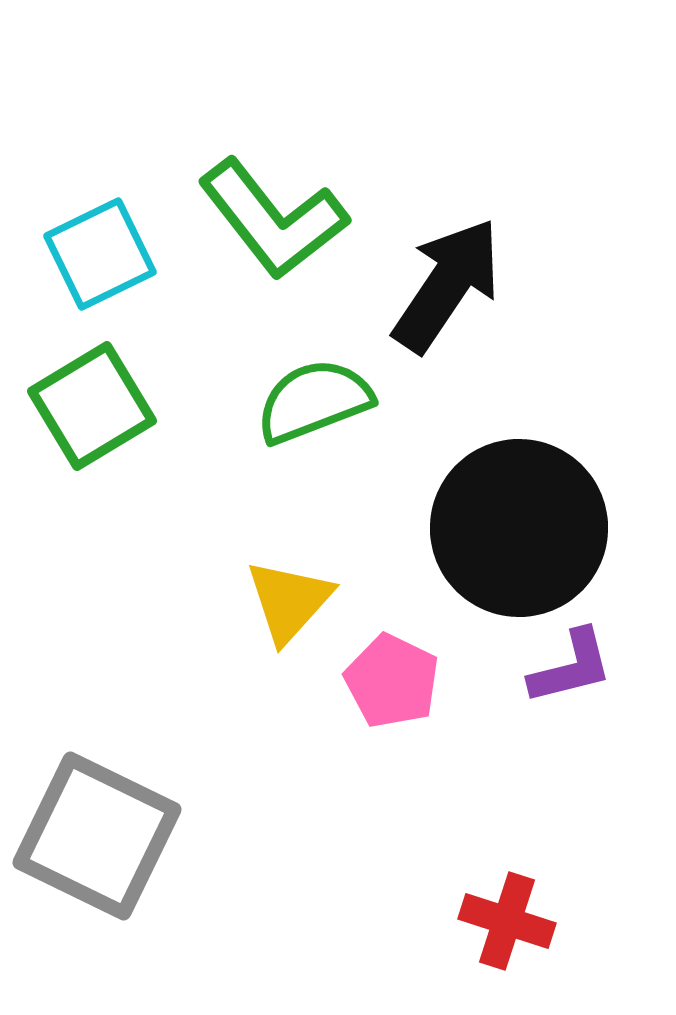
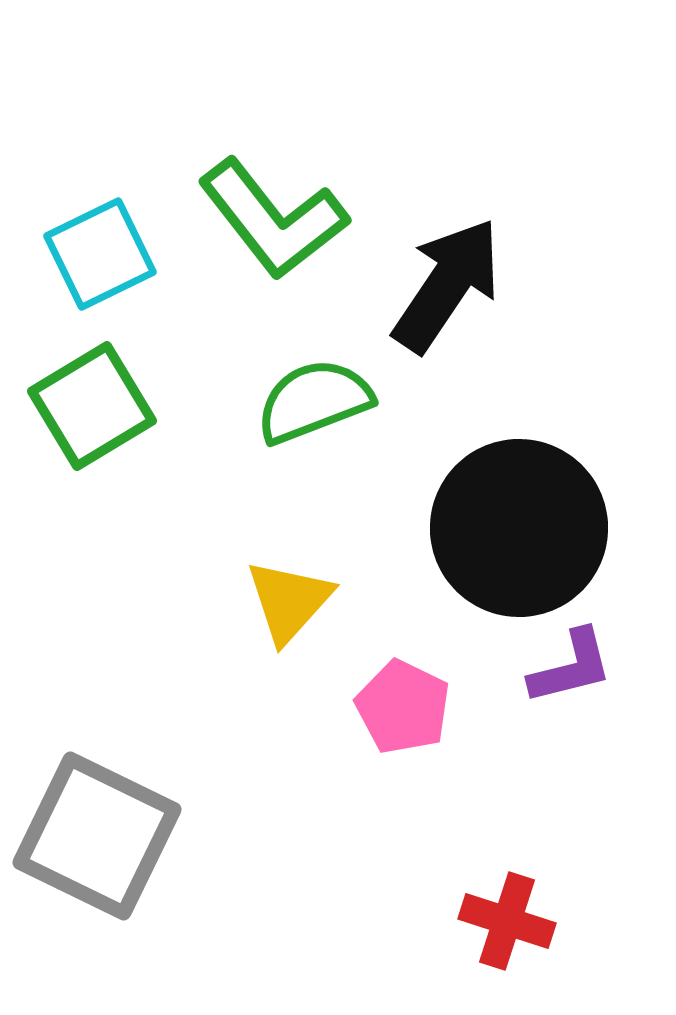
pink pentagon: moved 11 px right, 26 px down
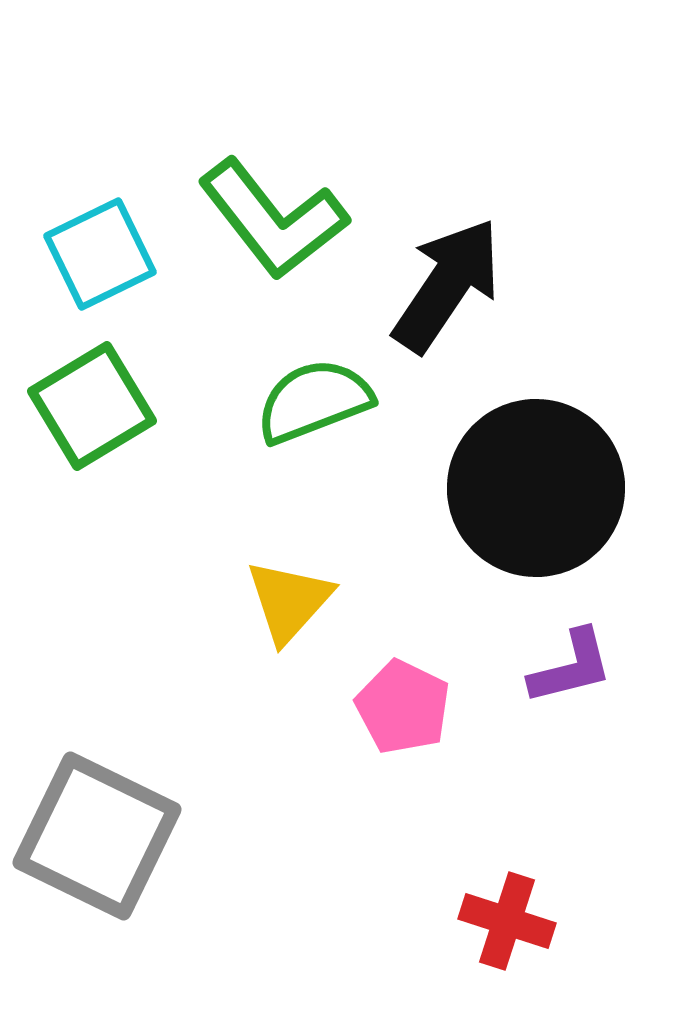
black circle: moved 17 px right, 40 px up
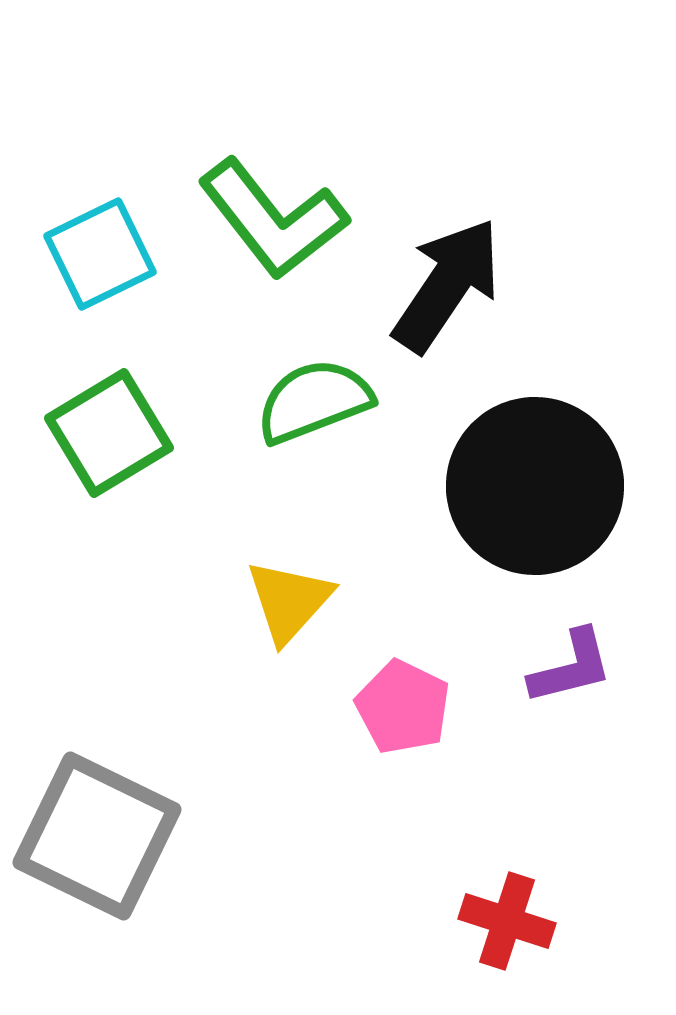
green square: moved 17 px right, 27 px down
black circle: moved 1 px left, 2 px up
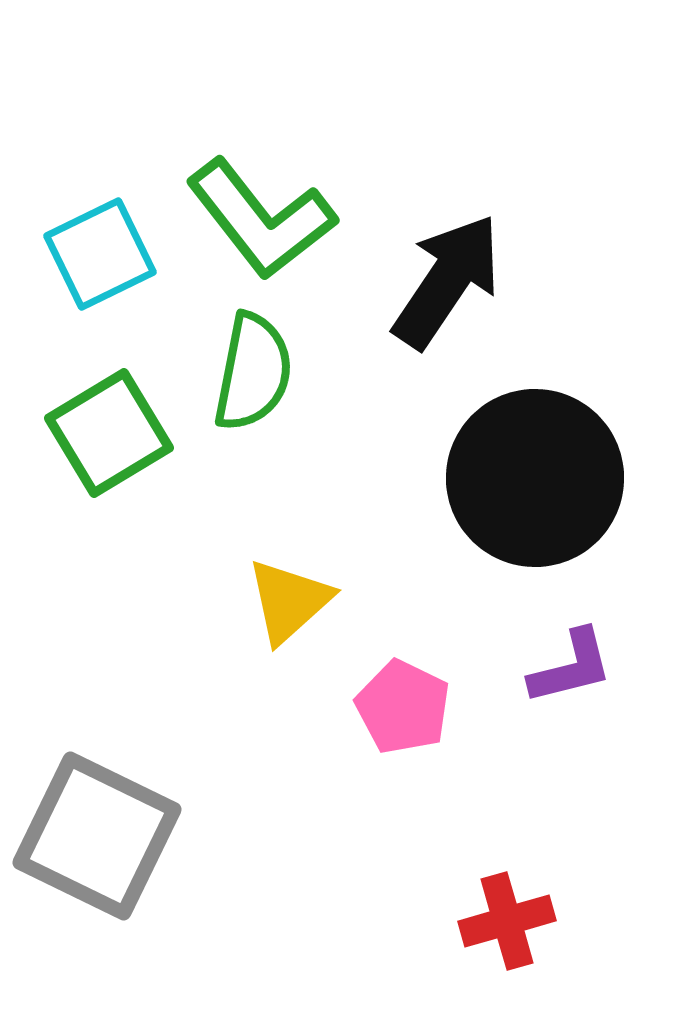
green L-shape: moved 12 px left
black arrow: moved 4 px up
green semicircle: moved 61 px left, 29 px up; rotated 122 degrees clockwise
black circle: moved 8 px up
yellow triangle: rotated 6 degrees clockwise
red cross: rotated 34 degrees counterclockwise
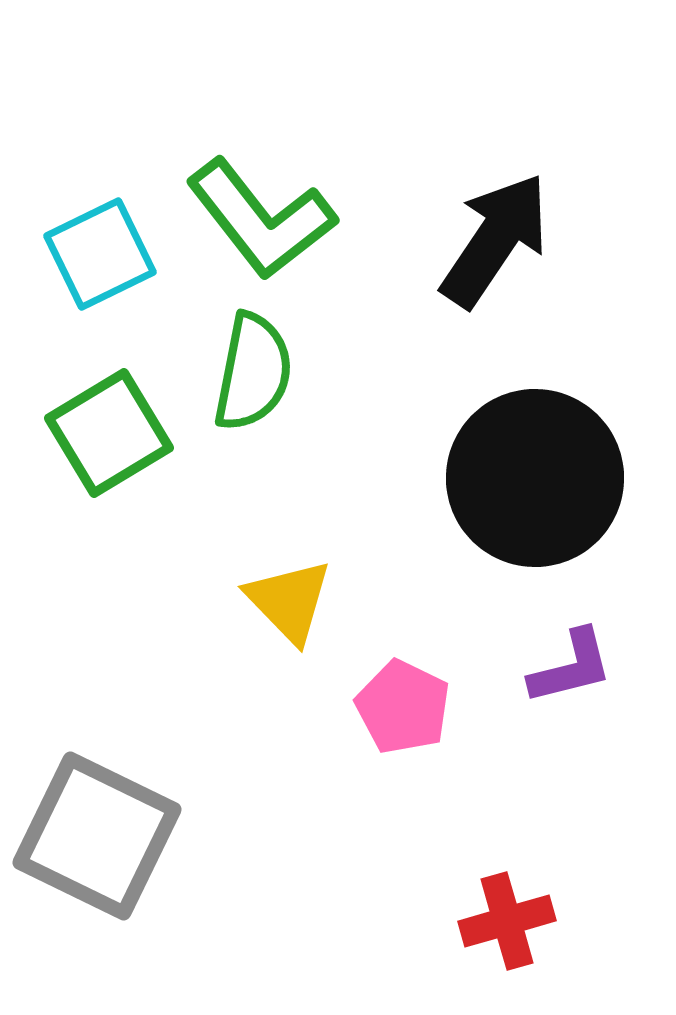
black arrow: moved 48 px right, 41 px up
yellow triangle: rotated 32 degrees counterclockwise
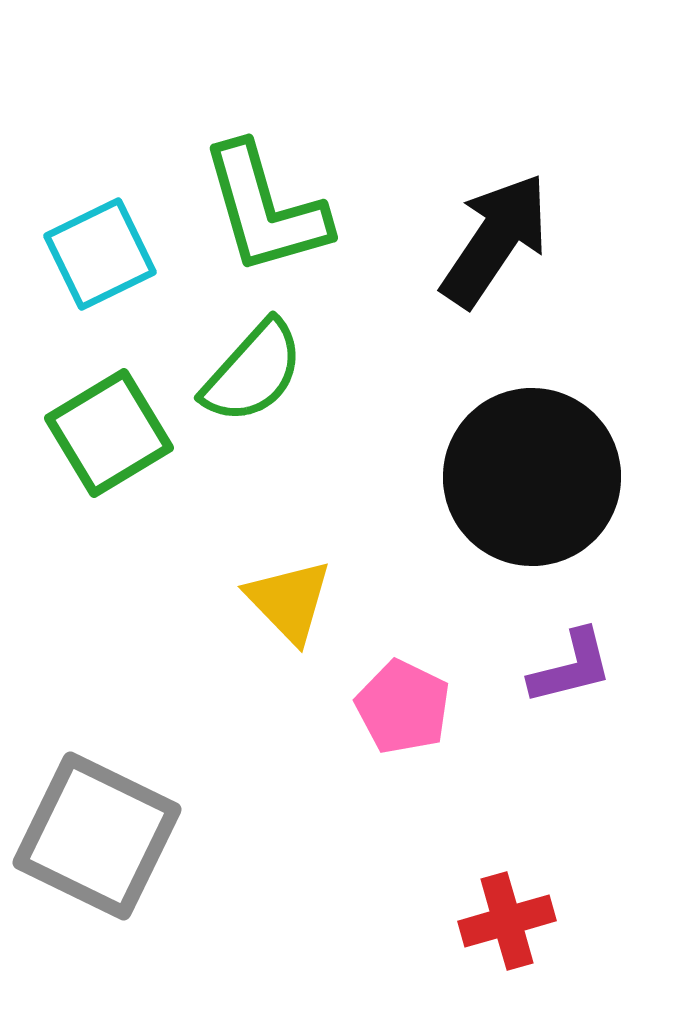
green L-shape: moved 4 px right, 10 px up; rotated 22 degrees clockwise
green semicircle: rotated 31 degrees clockwise
black circle: moved 3 px left, 1 px up
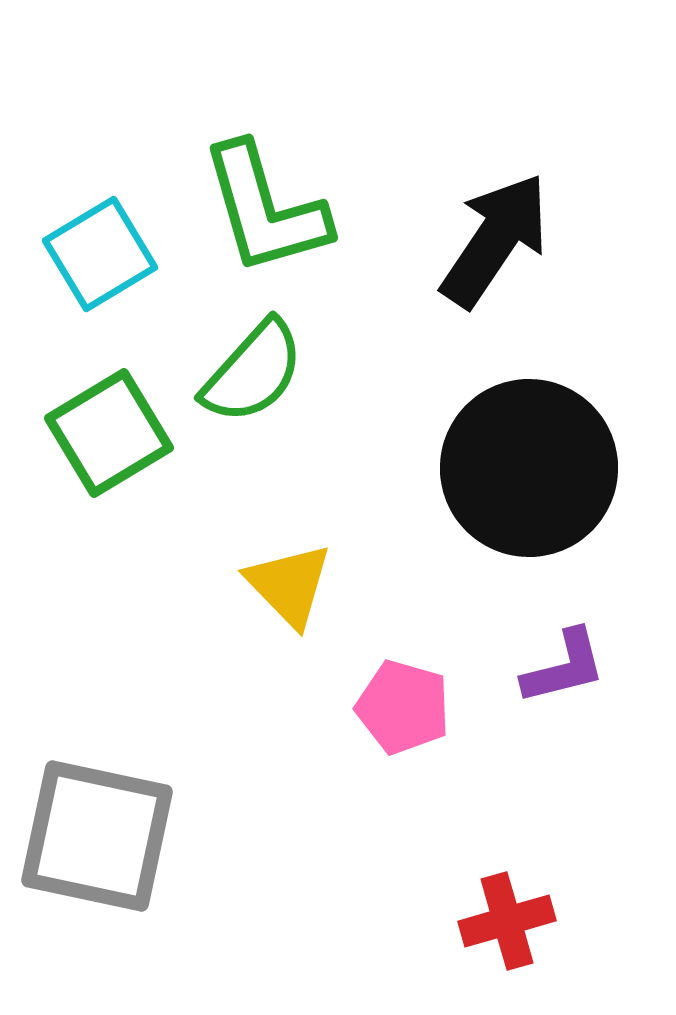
cyan square: rotated 5 degrees counterclockwise
black circle: moved 3 px left, 9 px up
yellow triangle: moved 16 px up
purple L-shape: moved 7 px left
pink pentagon: rotated 10 degrees counterclockwise
gray square: rotated 14 degrees counterclockwise
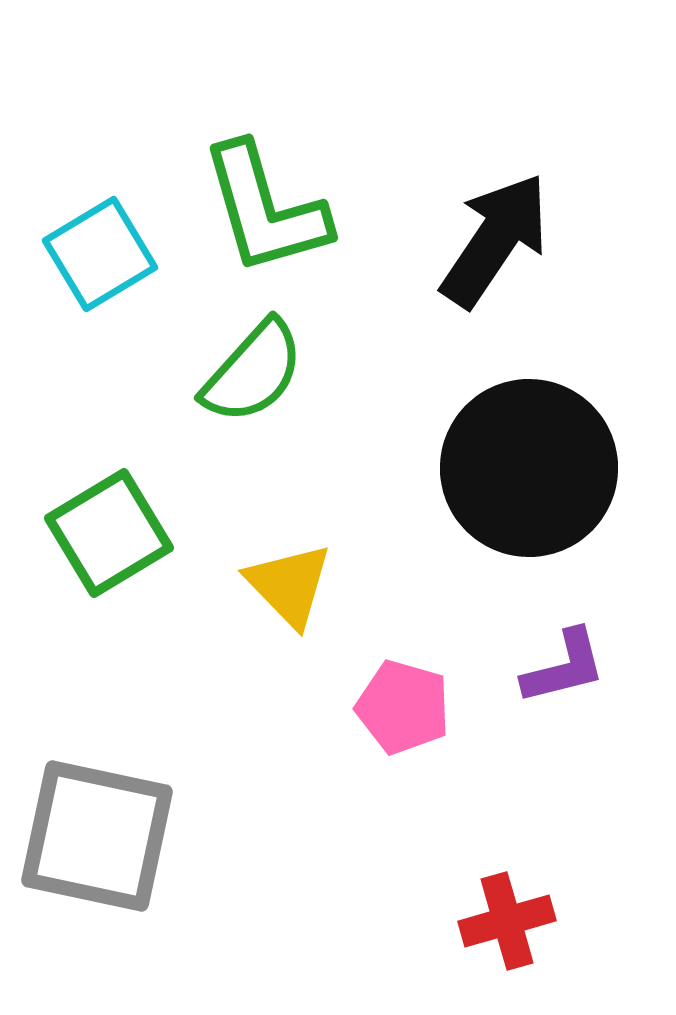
green square: moved 100 px down
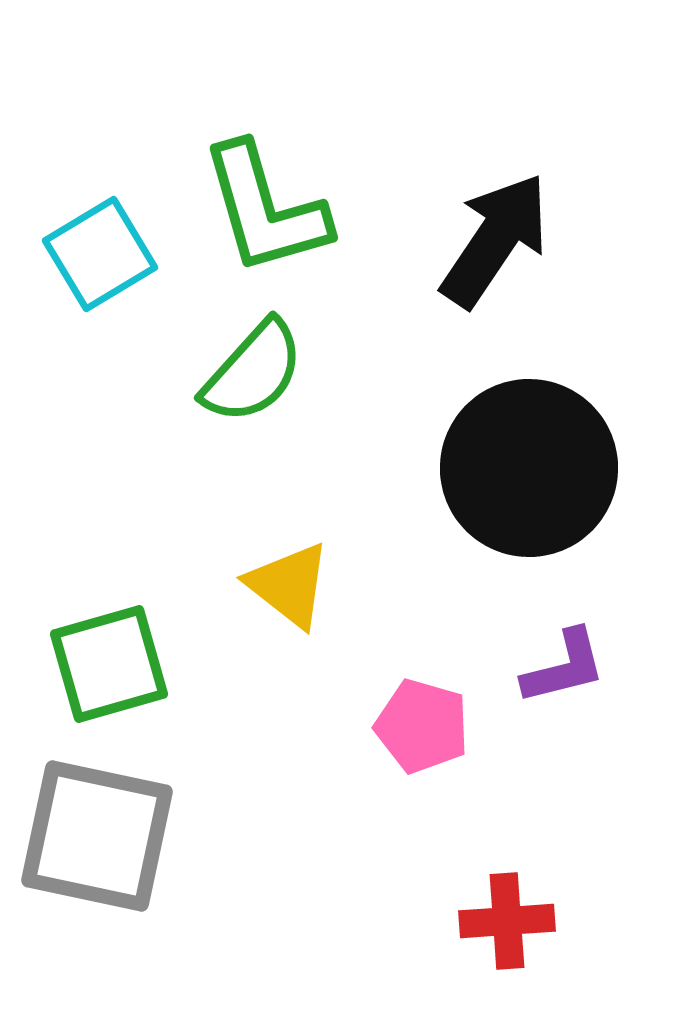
green square: moved 131 px down; rotated 15 degrees clockwise
yellow triangle: rotated 8 degrees counterclockwise
pink pentagon: moved 19 px right, 19 px down
red cross: rotated 12 degrees clockwise
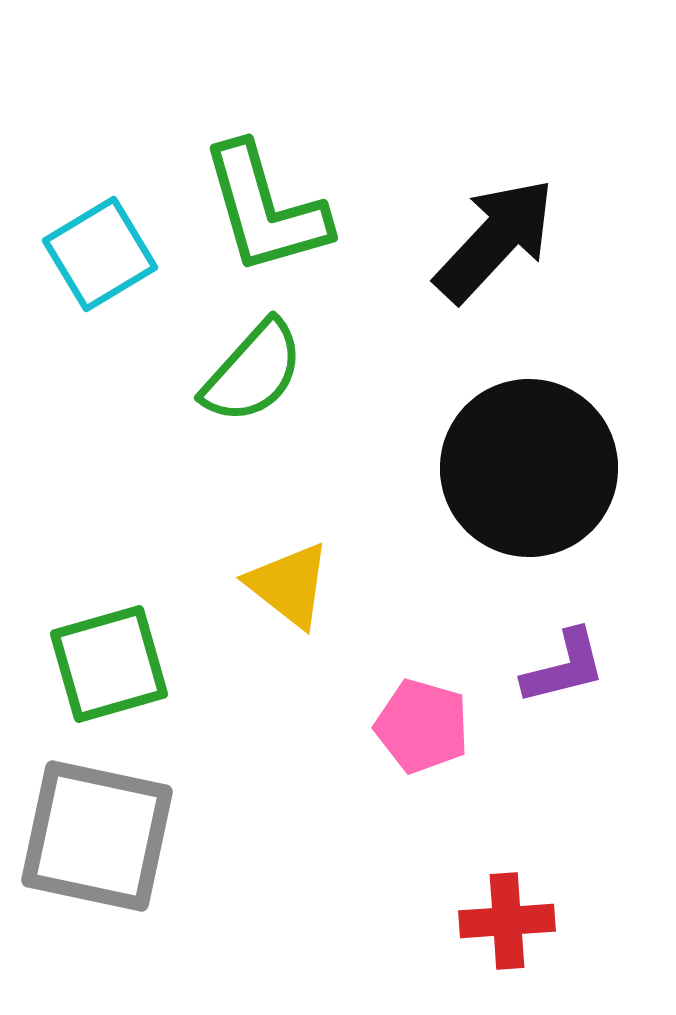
black arrow: rotated 9 degrees clockwise
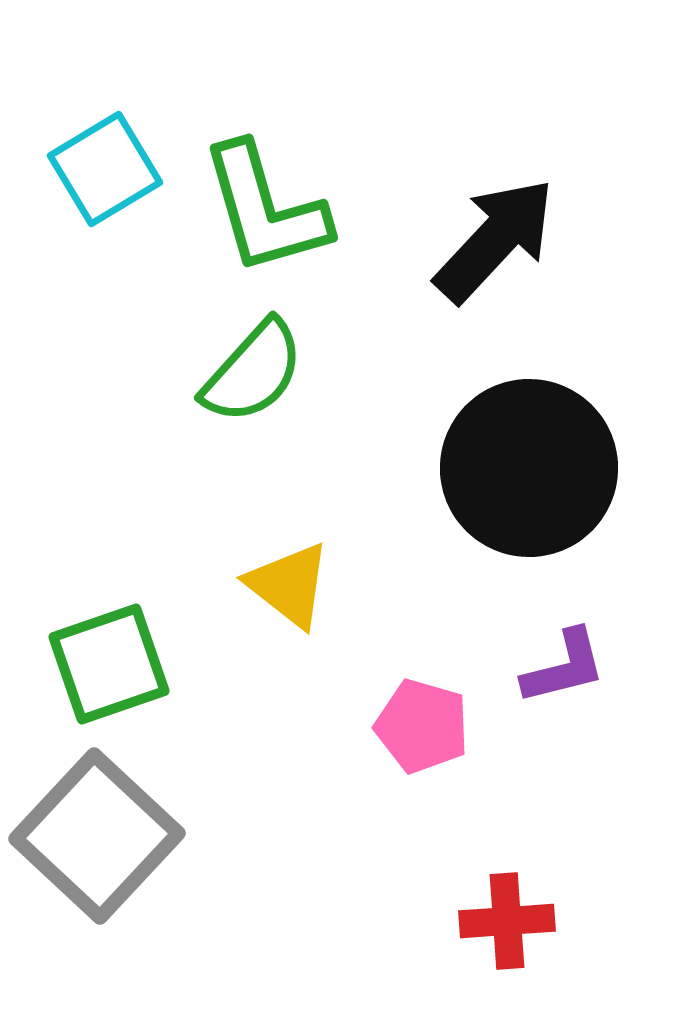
cyan square: moved 5 px right, 85 px up
green square: rotated 3 degrees counterclockwise
gray square: rotated 31 degrees clockwise
